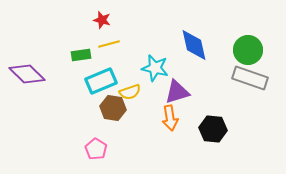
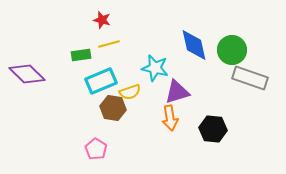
green circle: moved 16 px left
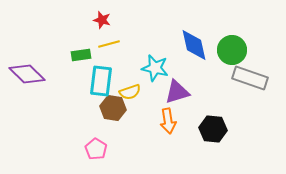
cyan rectangle: rotated 60 degrees counterclockwise
orange arrow: moved 2 px left, 3 px down
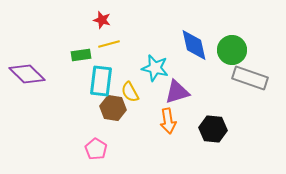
yellow semicircle: rotated 80 degrees clockwise
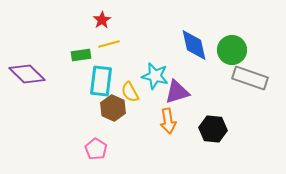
red star: rotated 24 degrees clockwise
cyan star: moved 8 px down
brown hexagon: rotated 15 degrees clockwise
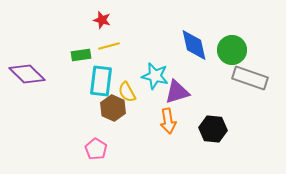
red star: rotated 24 degrees counterclockwise
yellow line: moved 2 px down
yellow semicircle: moved 3 px left
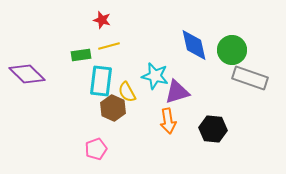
pink pentagon: rotated 20 degrees clockwise
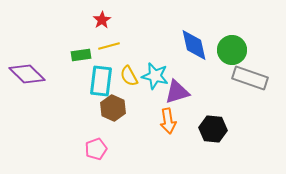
red star: rotated 24 degrees clockwise
yellow semicircle: moved 2 px right, 16 px up
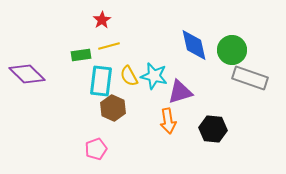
cyan star: moved 1 px left
purple triangle: moved 3 px right
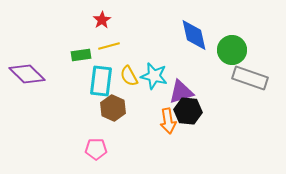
blue diamond: moved 10 px up
purple triangle: moved 1 px right
black hexagon: moved 25 px left, 18 px up
pink pentagon: rotated 20 degrees clockwise
